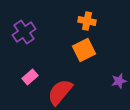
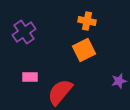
pink rectangle: rotated 42 degrees clockwise
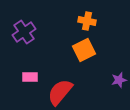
purple star: moved 1 px up
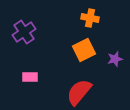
orange cross: moved 3 px right, 3 px up
purple star: moved 4 px left, 21 px up
red semicircle: moved 19 px right
